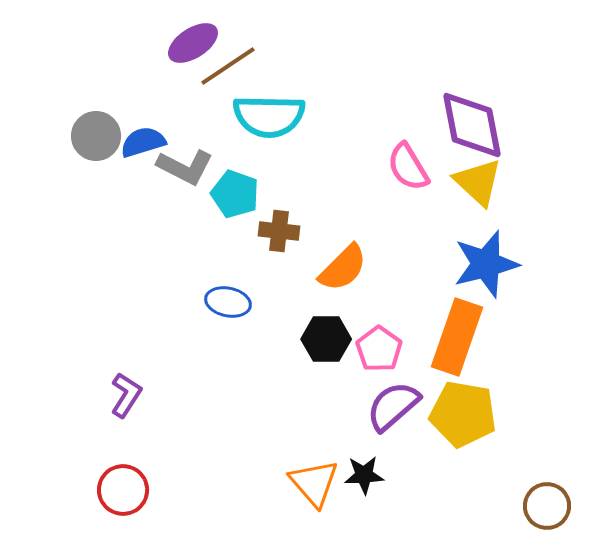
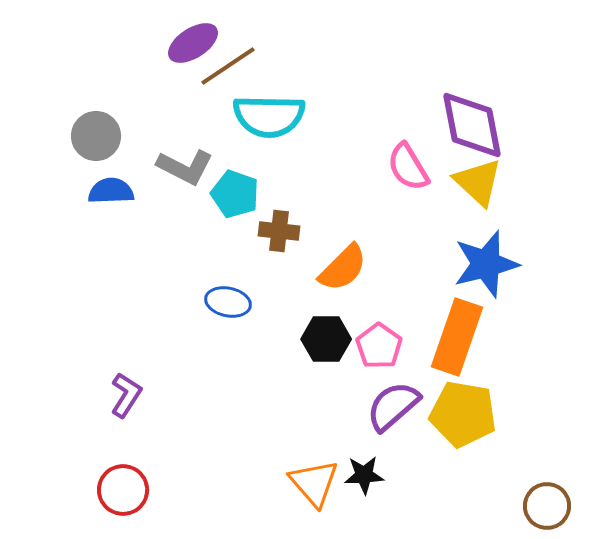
blue semicircle: moved 32 px left, 49 px down; rotated 15 degrees clockwise
pink pentagon: moved 3 px up
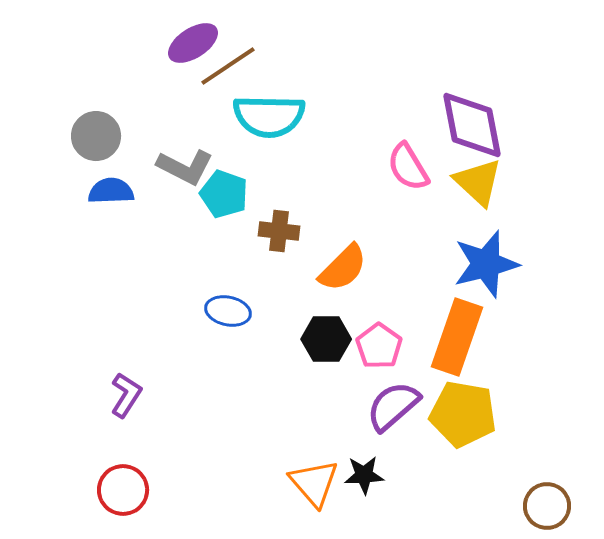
cyan pentagon: moved 11 px left
blue ellipse: moved 9 px down
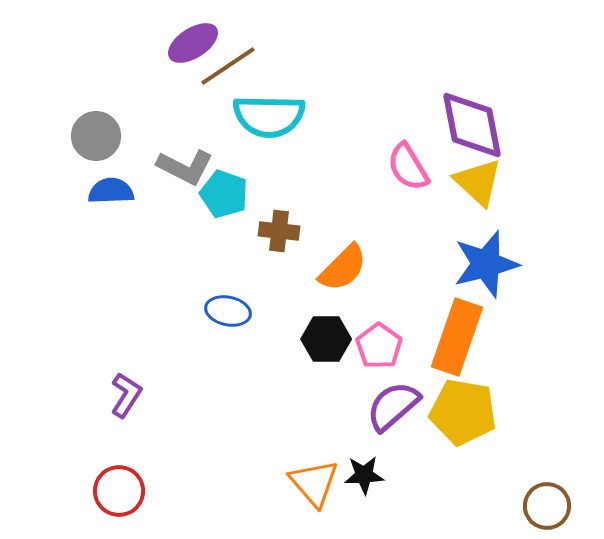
yellow pentagon: moved 2 px up
red circle: moved 4 px left, 1 px down
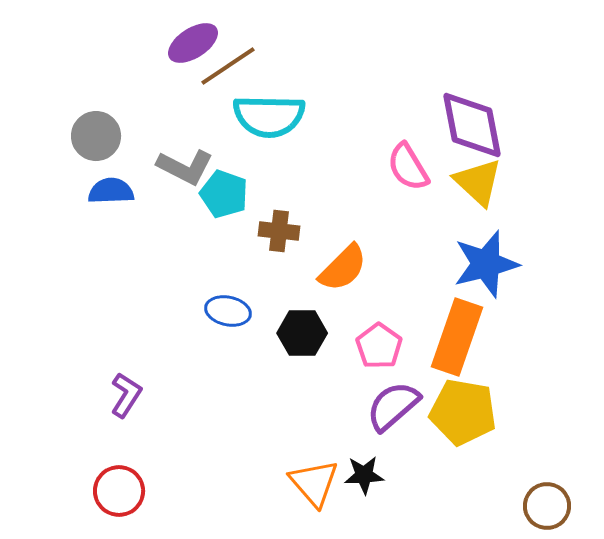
black hexagon: moved 24 px left, 6 px up
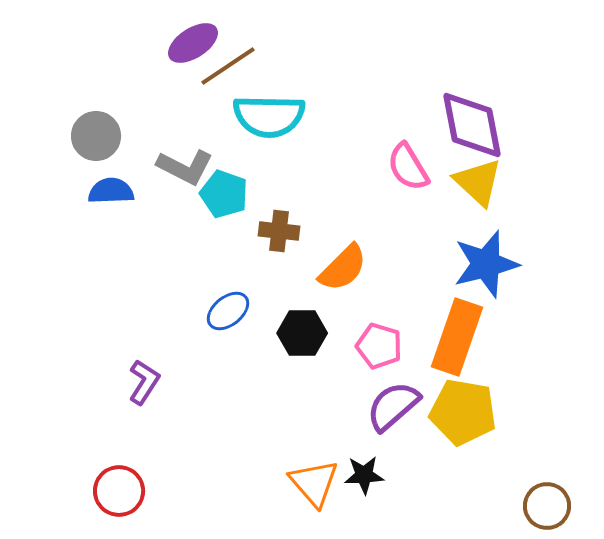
blue ellipse: rotated 51 degrees counterclockwise
pink pentagon: rotated 18 degrees counterclockwise
purple L-shape: moved 18 px right, 13 px up
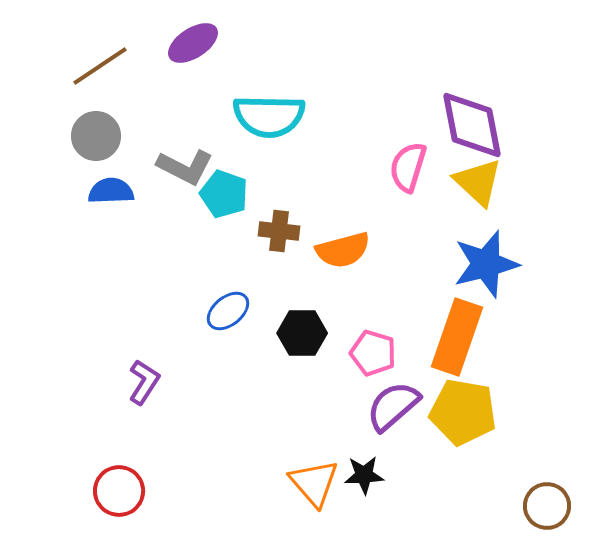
brown line: moved 128 px left
pink semicircle: rotated 48 degrees clockwise
orange semicircle: moved 18 px up; rotated 30 degrees clockwise
pink pentagon: moved 6 px left, 7 px down
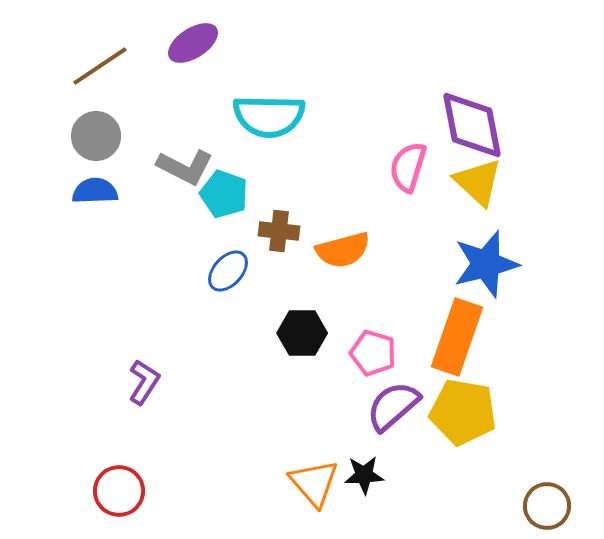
blue semicircle: moved 16 px left
blue ellipse: moved 40 px up; rotated 9 degrees counterclockwise
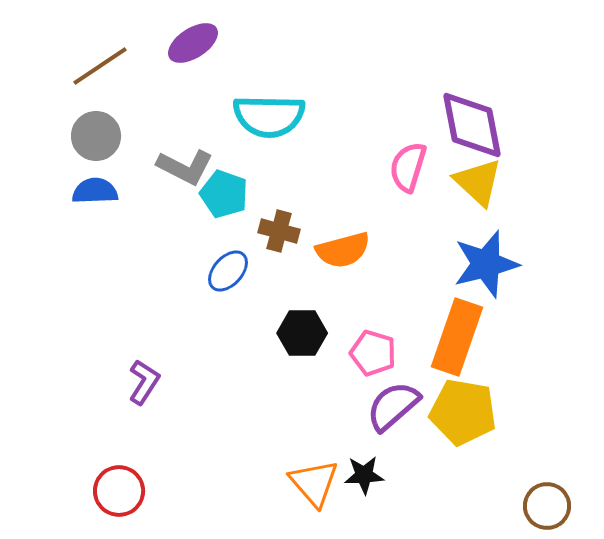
brown cross: rotated 9 degrees clockwise
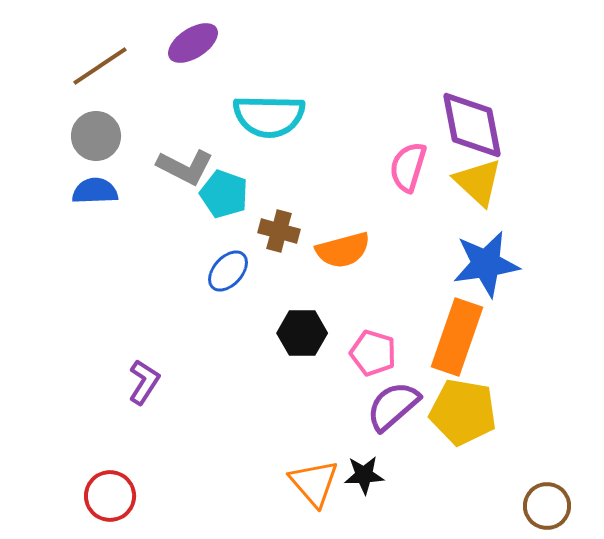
blue star: rotated 6 degrees clockwise
red circle: moved 9 px left, 5 px down
